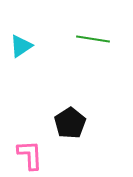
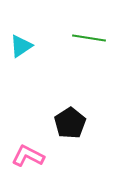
green line: moved 4 px left, 1 px up
pink L-shape: moved 2 px left, 1 px down; rotated 60 degrees counterclockwise
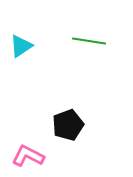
green line: moved 3 px down
black pentagon: moved 2 px left, 2 px down; rotated 12 degrees clockwise
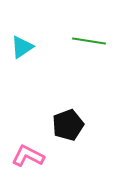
cyan triangle: moved 1 px right, 1 px down
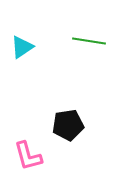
black pentagon: rotated 12 degrees clockwise
pink L-shape: rotated 132 degrees counterclockwise
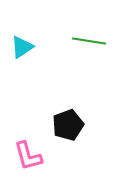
black pentagon: rotated 12 degrees counterclockwise
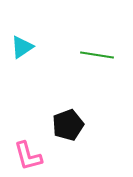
green line: moved 8 px right, 14 px down
